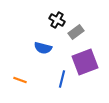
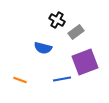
blue line: rotated 66 degrees clockwise
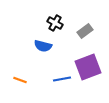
black cross: moved 2 px left, 3 px down
gray rectangle: moved 9 px right, 1 px up
blue semicircle: moved 2 px up
purple square: moved 3 px right, 5 px down
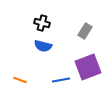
black cross: moved 13 px left; rotated 14 degrees counterclockwise
gray rectangle: rotated 21 degrees counterclockwise
blue line: moved 1 px left, 1 px down
